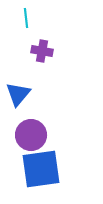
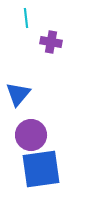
purple cross: moved 9 px right, 9 px up
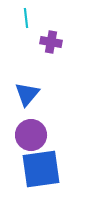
blue triangle: moved 9 px right
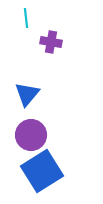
blue square: moved 1 px right, 2 px down; rotated 24 degrees counterclockwise
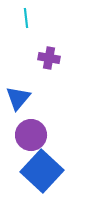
purple cross: moved 2 px left, 16 px down
blue triangle: moved 9 px left, 4 px down
blue square: rotated 15 degrees counterclockwise
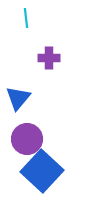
purple cross: rotated 10 degrees counterclockwise
purple circle: moved 4 px left, 4 px down
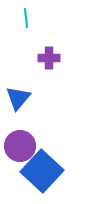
purple circle: moved 7 px left, 7 px down
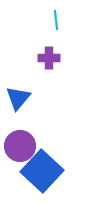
cyan line: moved 30 px right, 2 px down
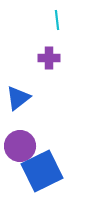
cyan line: moved 1 px right
blue triangle: rotated 12 degrees clockwise
blue square: rotated 21 degrees clockwise
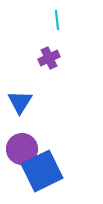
purple cross: rotated 25 degrees counterclockwise
blue triangle: moved 2 px right, 4 px down; rotated 20 degrees counterclockwise
purple circle: moved 2 px right, 3 px down
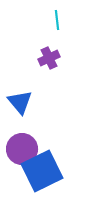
blue triangle: rotated 12 degrees counterclockwise
